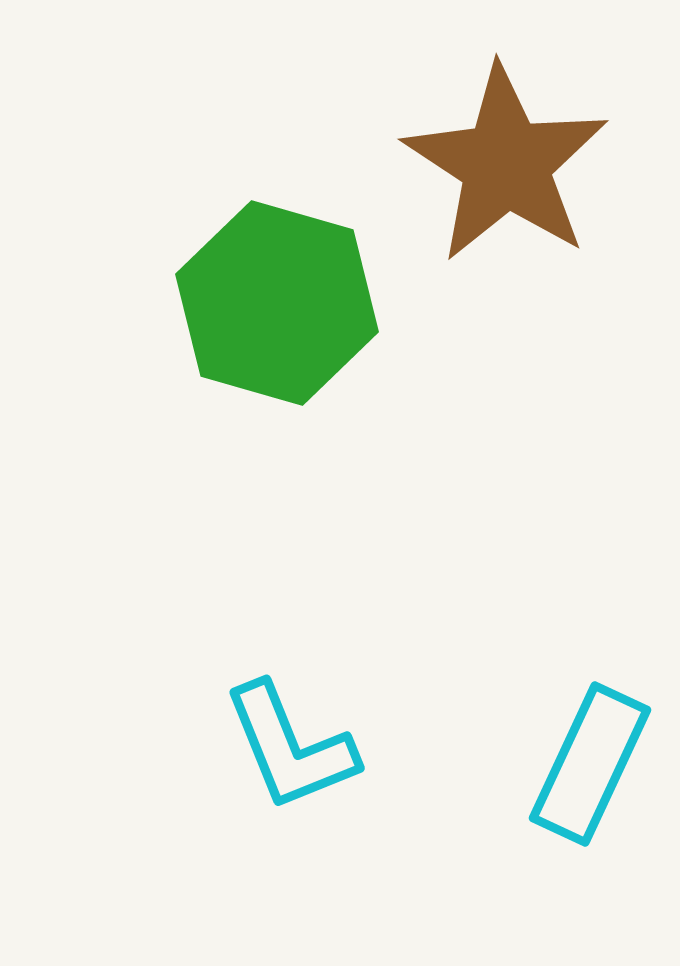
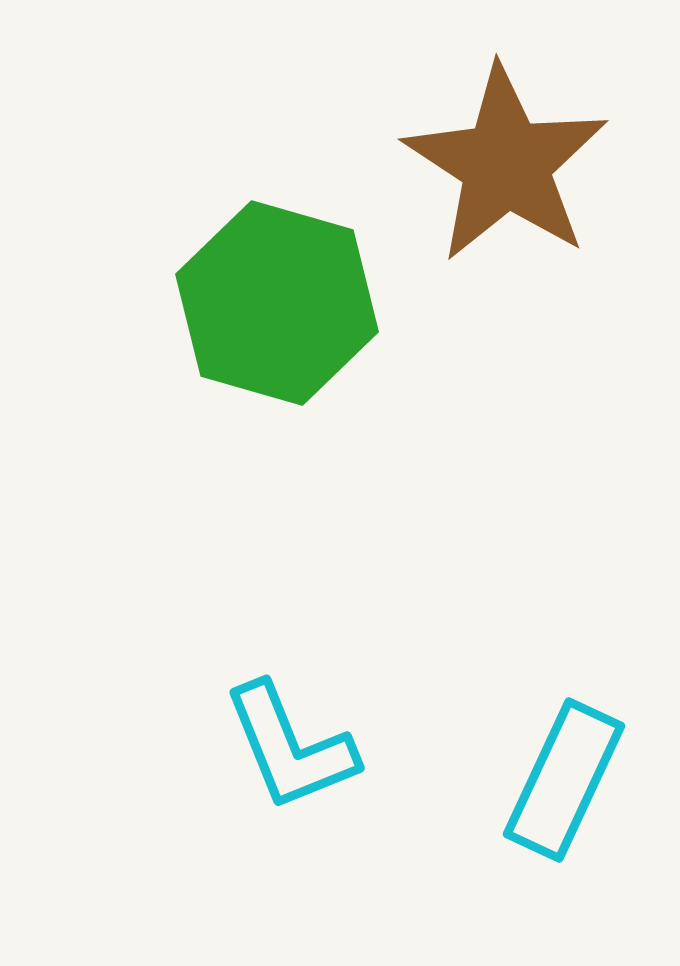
cyan rectangle: moved 26 px left, 16 px down
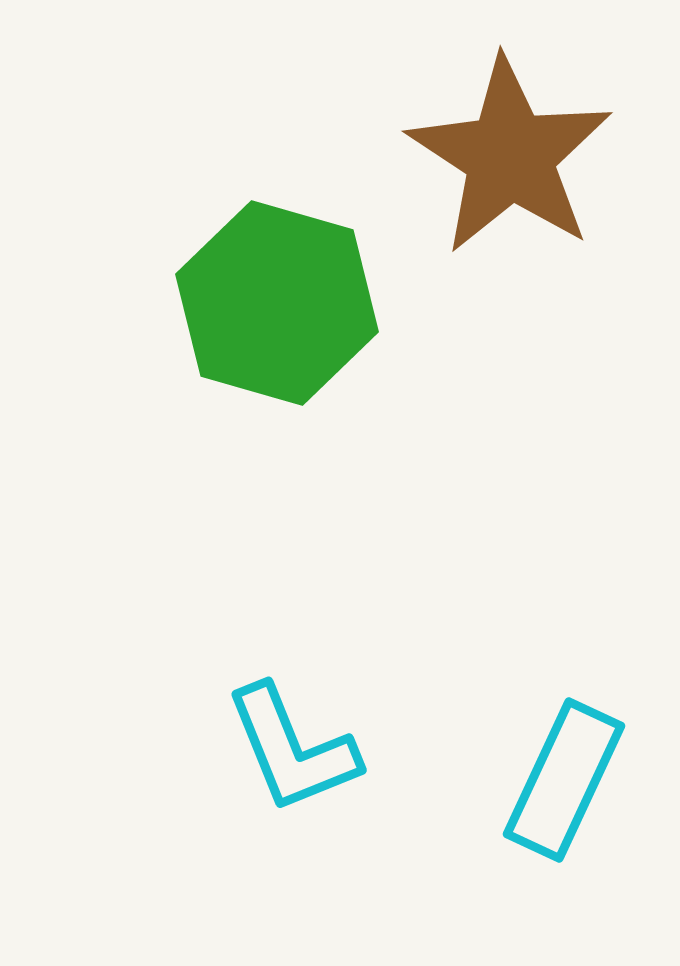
brown star: moved 4 px right, 8 px up
cyan L-shape: moved 2 px right, 2 px down
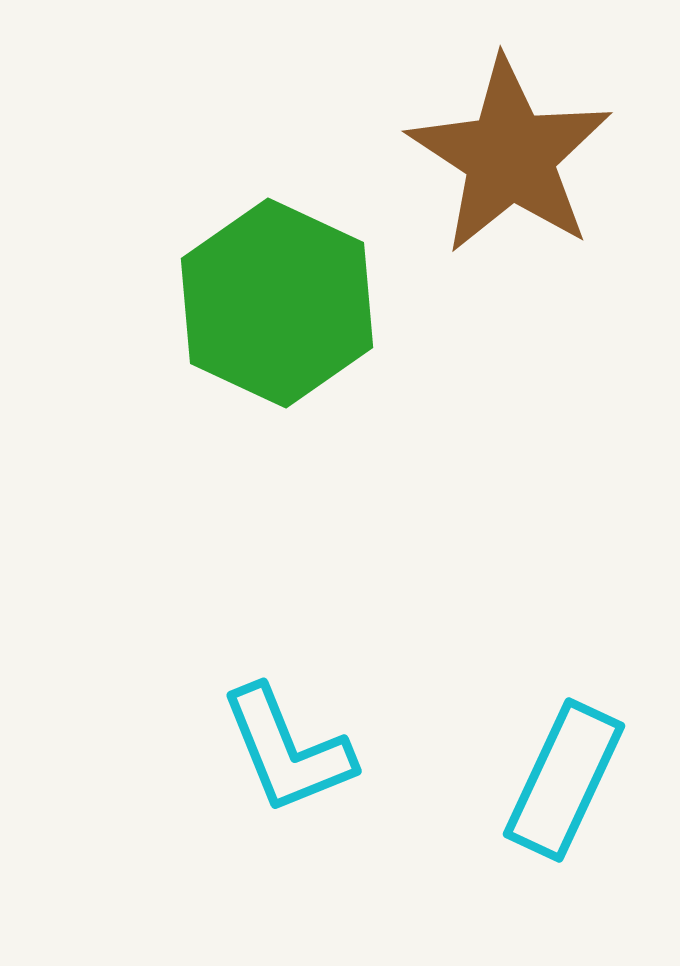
green hexagon: rotated 9 degrees clockwise
cyan L-shape: moved 5 px left, 1 px down
